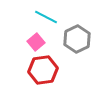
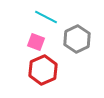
pink square: rotated 30 degrees counterclockwise
red hexagon: rotated 16 degrees counterclockwise
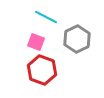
red hexagon: moved 1 px left; rotated 16 degrees counterclockwise
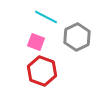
gray hexagon: moved 2 px up
red hexagon: moved 1 px down
